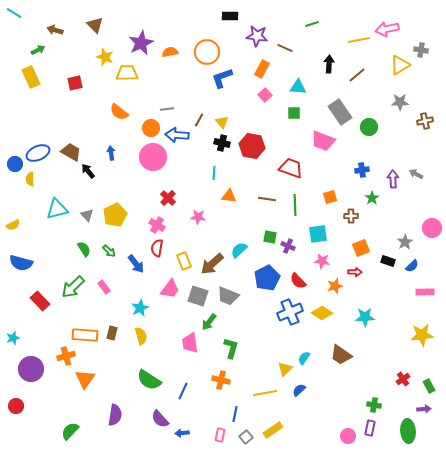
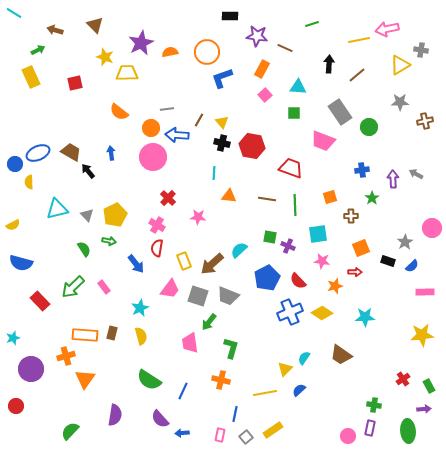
yellow semicircle at (30, 179): moved 1 px left, 3 px down
green arrow at (109, 251): moved 10 px up; rotated 32 degrees counterclockwise
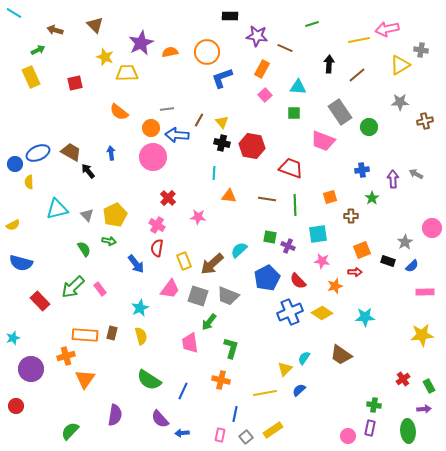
orange square at (361, 248): moved 1 px right, 2 px down
pink rectangle at (104, 287): moved 4 px left, 2 px down
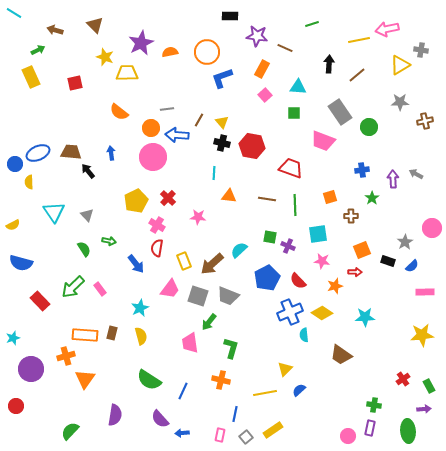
brown trapezoid at (71, 152): rotated 25 degrees counterclockwise
cyan triangle at (57, 209): moved 3 px left, 3 px down; rotated 50 degrees counterclockwise
yellow pentagon at (115, 215): moved 21 px right, 14 px up
cyan semicircle at (304, 358): moved 23 px up; rotated 40 degrees counterclockwise
